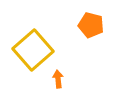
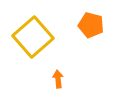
yellow square: moved 13 px up
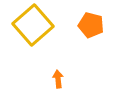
yellow square: moved 12 px up
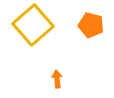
orange arrow: moved 1 px left
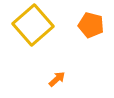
orange arrow: rotated 54 degrees clockwise
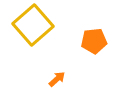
orange pentagon: moved 3 px right, 16 px down; rotated 20 degrees counterclockwise
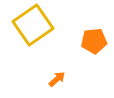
yellow square: rotated 6 degrees clockwise
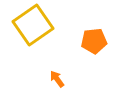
orange arrow: rotated 84 degrees counterclockwise
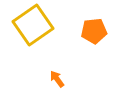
orange pentagon: moved 10 px up
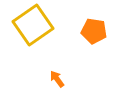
orange pentagon: rotated 15 degrees clockwise
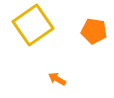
orange arrow: rotated 24 degrees counterclockwise
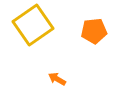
orange pentagon: rotated 15 degrees counterclockwise
